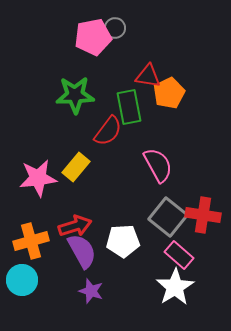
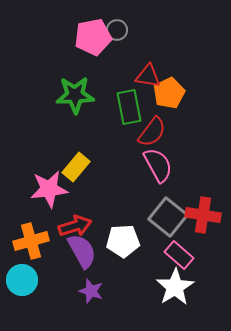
gray circle: moved 2 px right, 2 px down
red semicircle: moved 44 px right, 1 px down
pink star: moved 11 px right, 11 px down
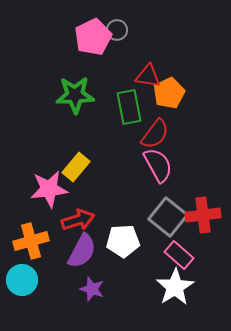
pink pentagon: rotated 15 degrees counterclockwise
red semicircle: moved 3 px right, 2 px down
red cross: rotated 16 degrees counterclockwise
red arrow: moved 3 px right, 6 px up
purple semicircle: rotated 57 degrees clockwise
purple star: moved 1 px right, 2 px up
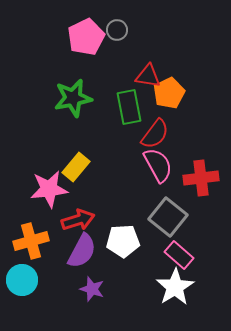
pink pentagon: moved 7 px left
green star: moved 2 px left, 3 px down; rotated 9 degrees counterclockwise
red cross: moved 2 px left, 37 px up
